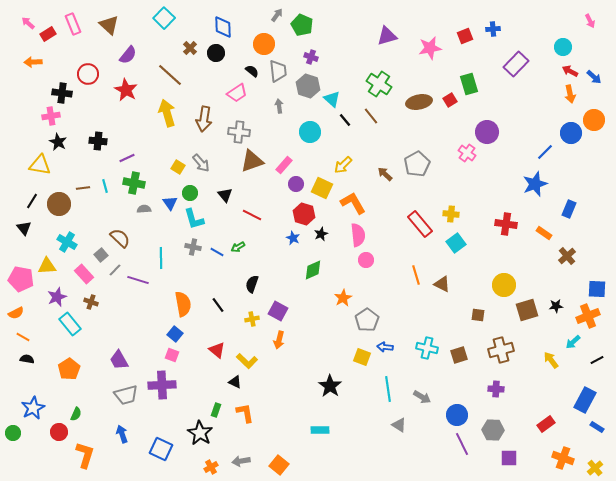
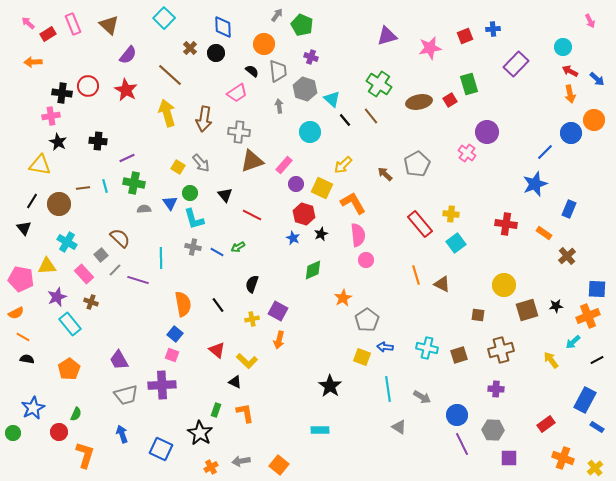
red circle at (88, 74): moved 12 px down
blue arrow at (594, 77): moved 3 px right, 2 px down
gray hexagon at (308, 86): moved 3 px left, 3 px down
gray triangle at (399, 425): moved 2 px down
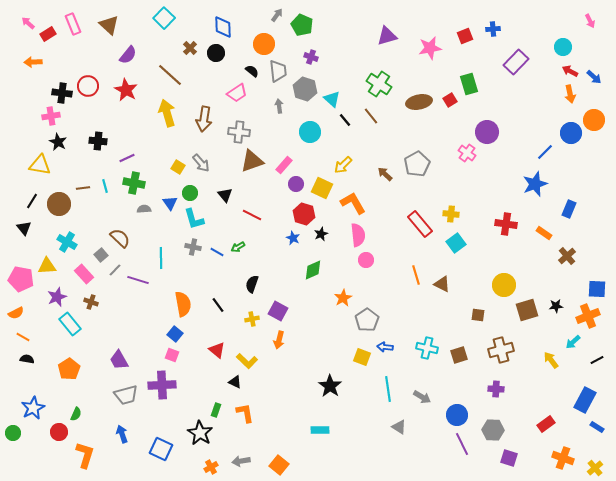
purple rectangle at (516, 64): moved 2 px up
blue arrow at (597, 79): moved 3 px left, 2 px up
purple square at (509, 458): rotated 18 degrees clockwise
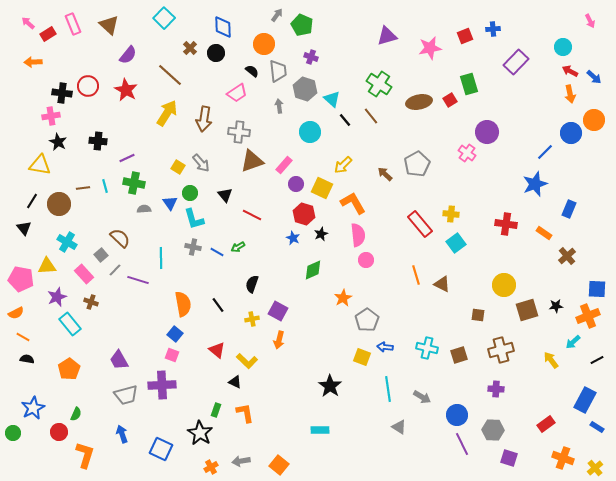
yellow arrow at (167, 113): rotated 48 degrees clockwise
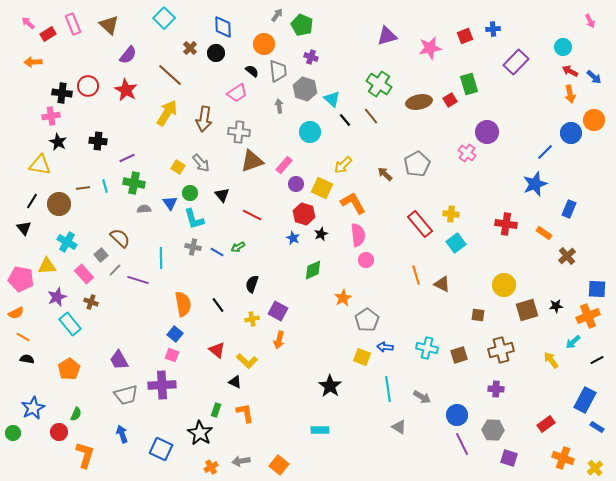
black triangle at (225, 195): moved 3 px left
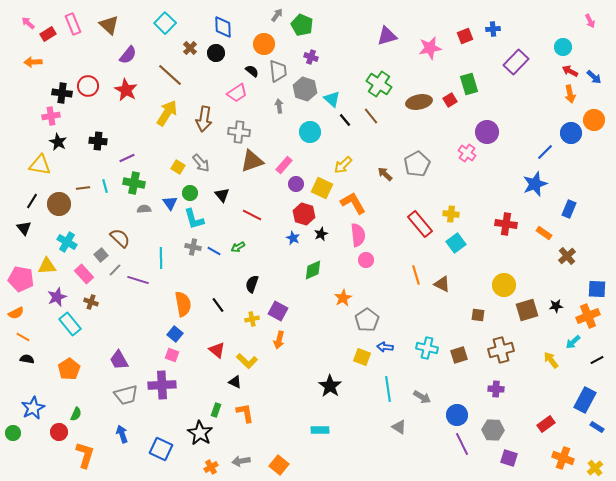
cyan square at (164, 18): moved 1 px right, 5 px down
blue line at (217, 252): moved 3 px left, 1 px up
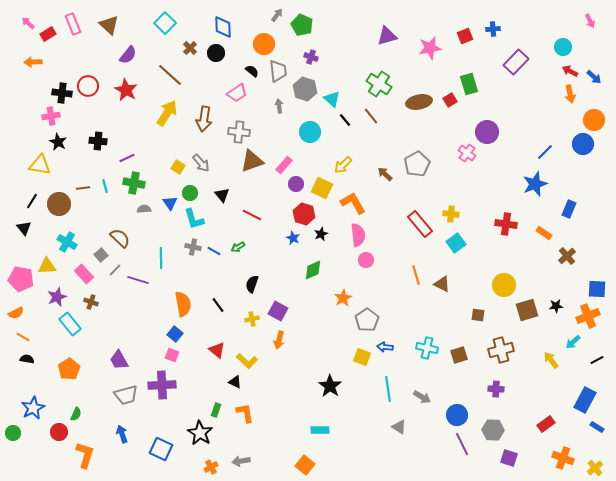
blue circle at (571, 133): moved 12 px right, 11 px down
orange square at (279, 465): moved 26 px right
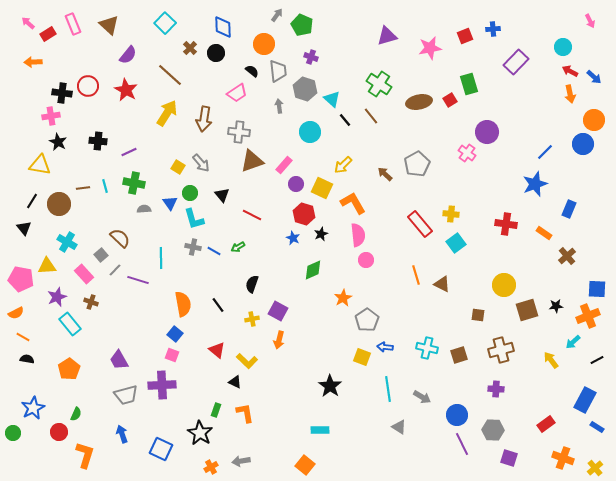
purple line at (127, 158): moved 2 px right, 6 px up
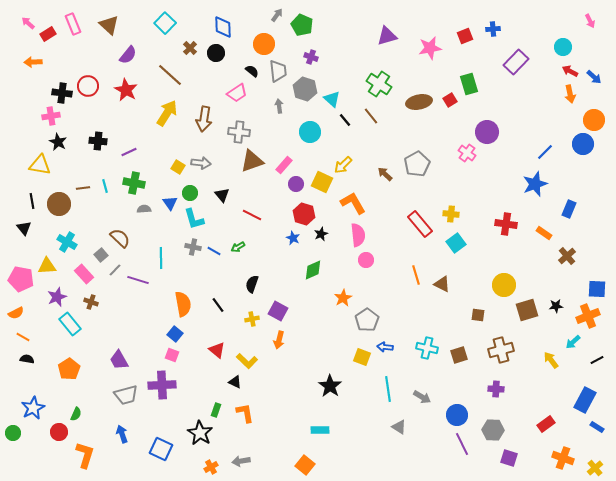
gray arrow at (201, 163): rotated 42 degrees counterclockwise
yellow square at (322, 188): moved 6 px up
black line at (32, 201): rotated 42 degrees counterclockwise
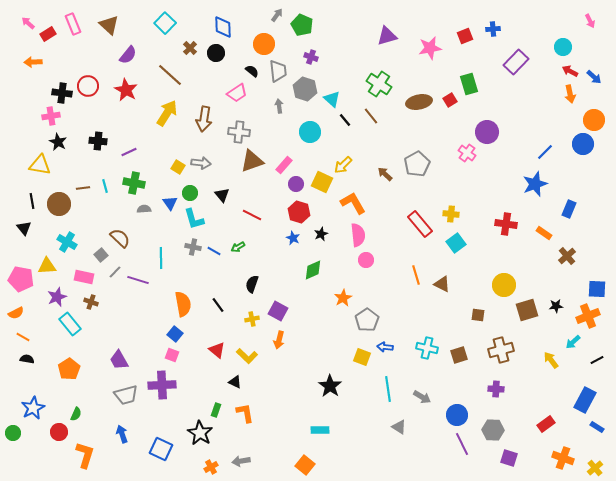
red hexagon at (304, 214): moved 5 px left, 2 px up
gray line at (115, 270): moved 2 px down
pink rectangle at (84, 274): moved 3 px down; rotated 36 degrees counterclockwise
yellow L-shape at (247, 361): moved 5 px up
